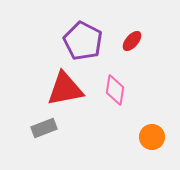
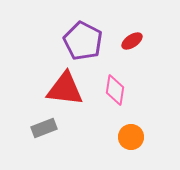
red ellipse: rotated 15 degrees clockwise
red triangle: rotated 18 degrees clockwise
orange circle: moved 21 px left
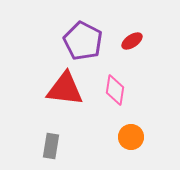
gray rectangle: moved 7 px right, 18 px down; rotated 60 degrees counterclockwise
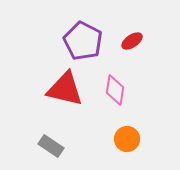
red triangle: rotated 6 degrees clockwise
orange circle: moved 4 px left, 2 px down
gray rectangle: rotated 65 degrees counterclockwise
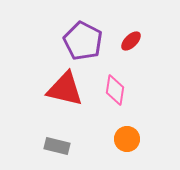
red ellipse: moved 1 px left; rotated 10 degrees counterclockwise
gray rectangle: moved 6 px right; rotated 20 degrees counterclockwise
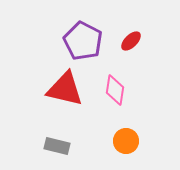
orange circle: moved 1 px left, 2 px down
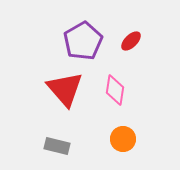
purple pentagon: rotated 15 degrees clockwise
red triangle: rotated 36 degrees clockwise
orange circle: moved 3 px left, 2 px up
